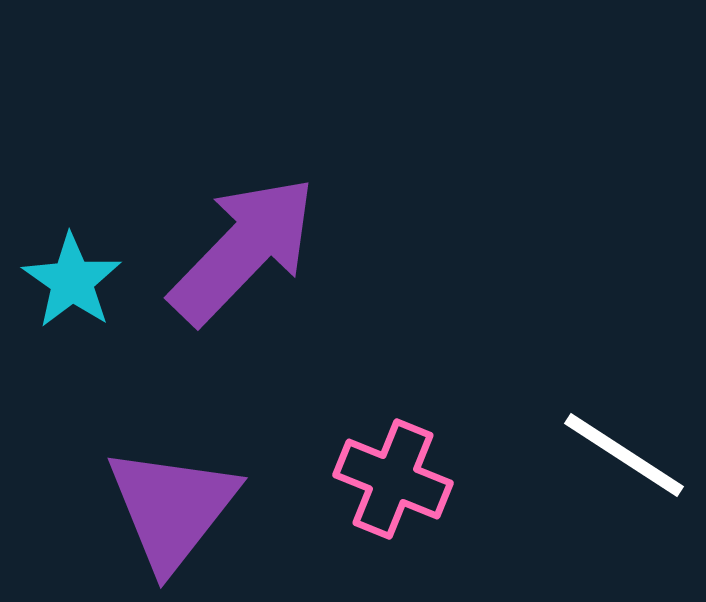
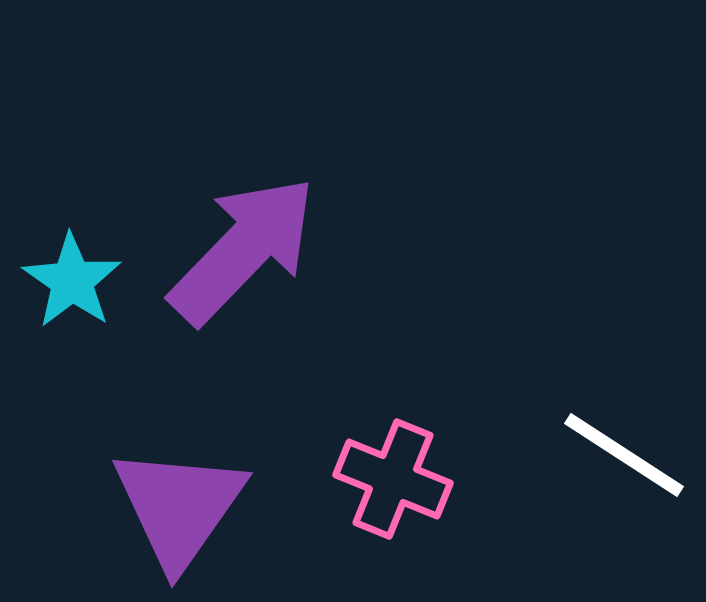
purple triangle: moved 7 px right, 1 px up; rotated 3 degrees counterclockwise
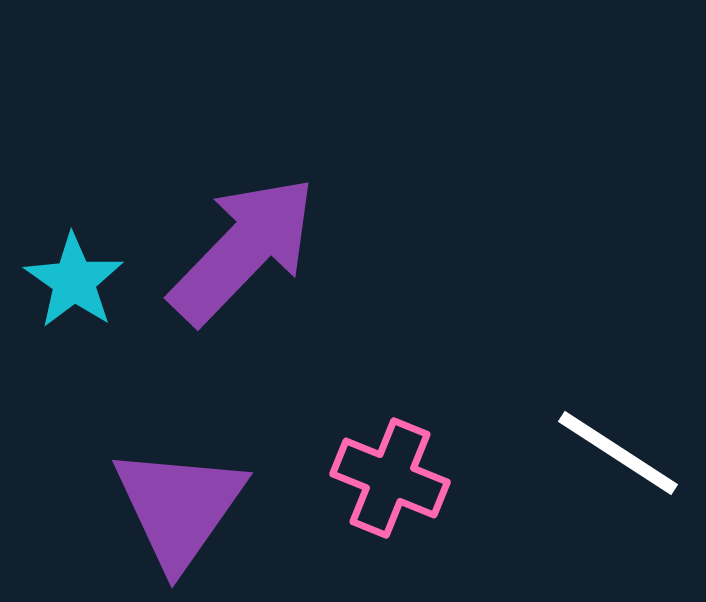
cyan star: moved 2 px right
white line: moved 6 px left, 2 px up
pink cross: moved 3 px left, 1 px up
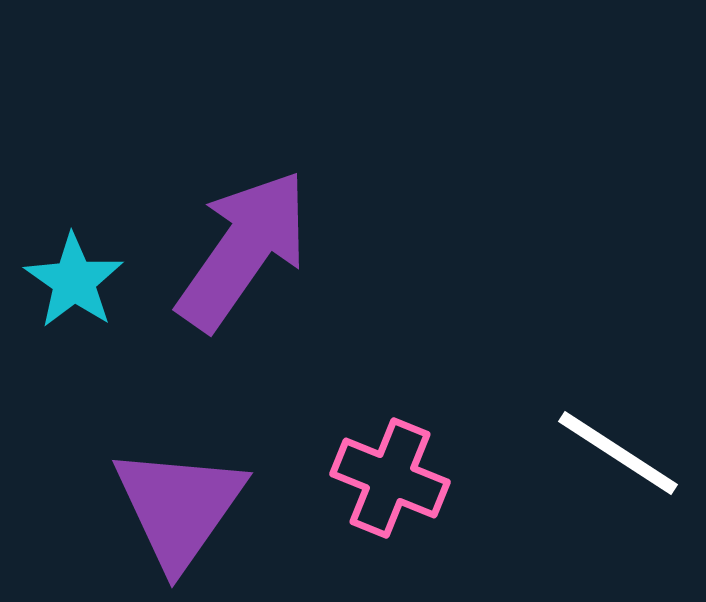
purple arrow: rotated 9 degrees counterclockwise
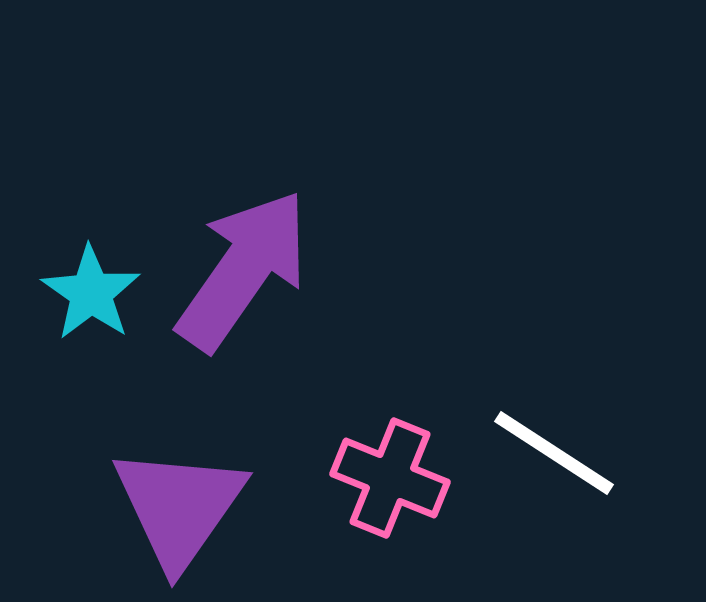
purple arrow: moved 20 px down
cyan star: moved 17 px right, 12 px down
white line: moved 64 px left
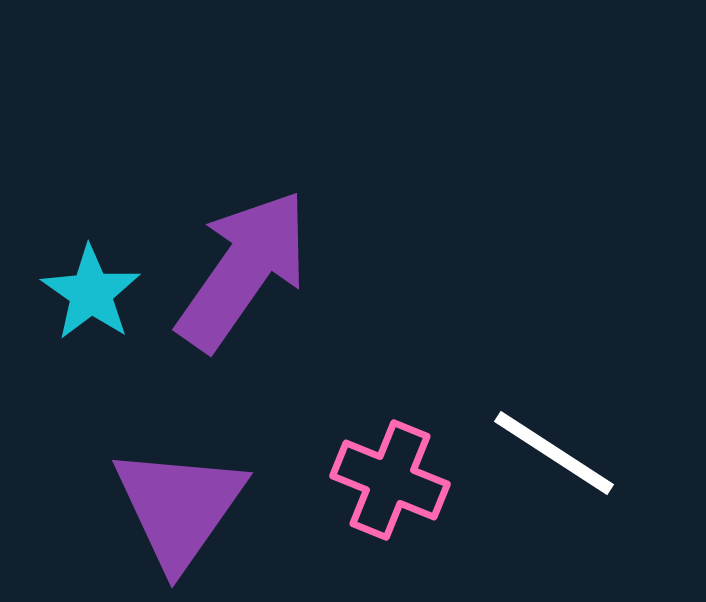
pink cross: moved 2 px down
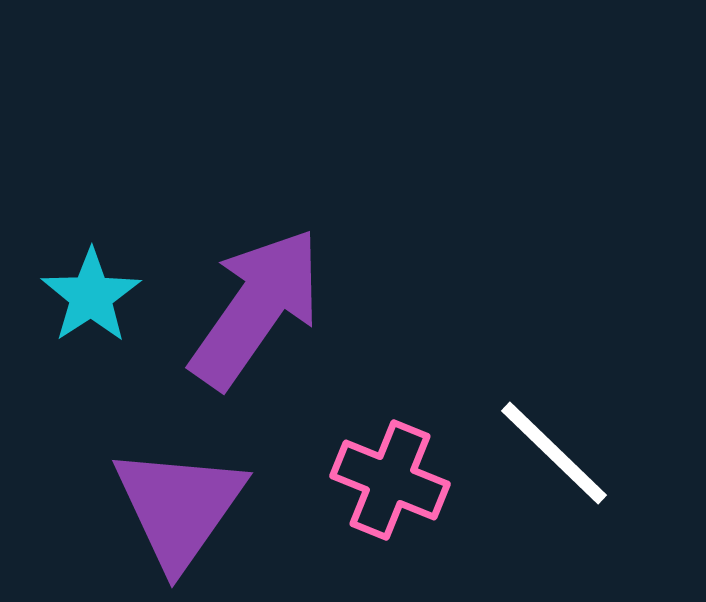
purple arrow: moved 13 px right, 38 px down
cyan star: moved 3 px down; rotated 4 degrees clockwise
white line: rotated 11 degrees clockwise
